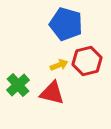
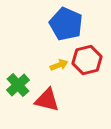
blue pentagon: rotated 8 degrees clockwise
red hexagon: moved 1 px up
red triangle: moved 5 px left, 7 px down
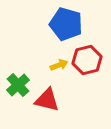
blue pentagon: rotated 8 degrees counterclockwise
